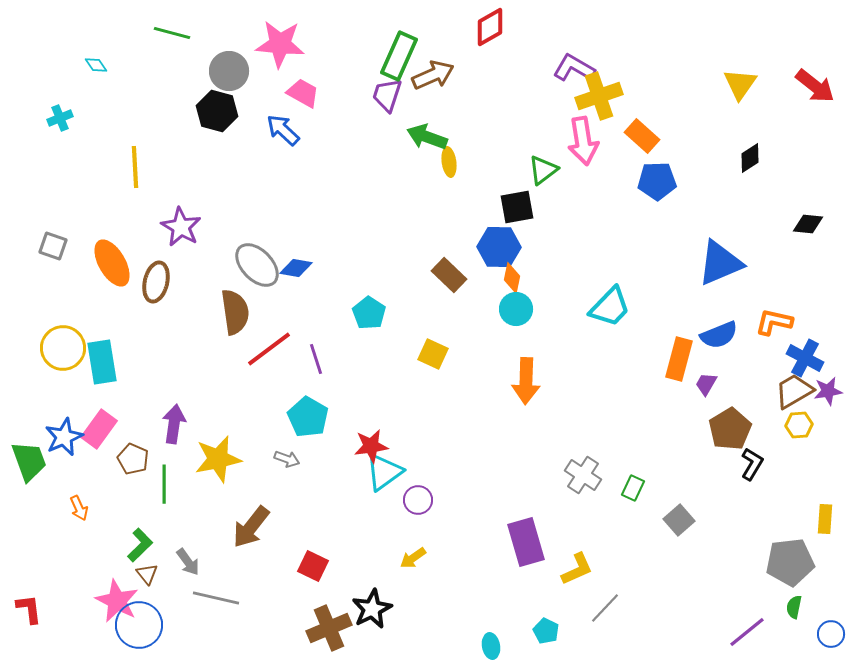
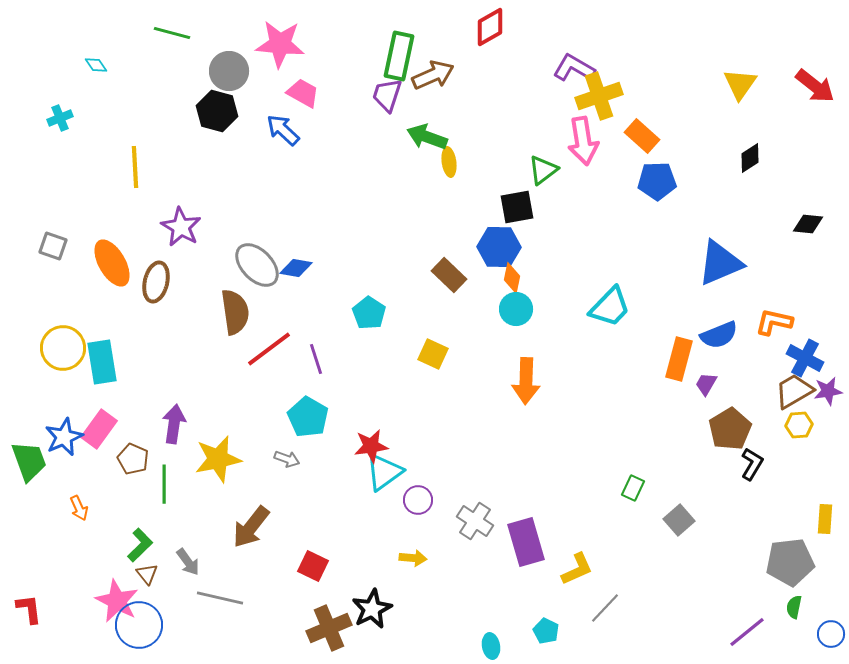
green rectangle at (399, 56): rotated 12 degrees counterclockwise
gray cross at (583, 475): moved 108 px left, 46 px down
yellow arrow at (413, 558): rotated 140 degrees counterclockwise
gray line at (216, 598): moved 4 px right
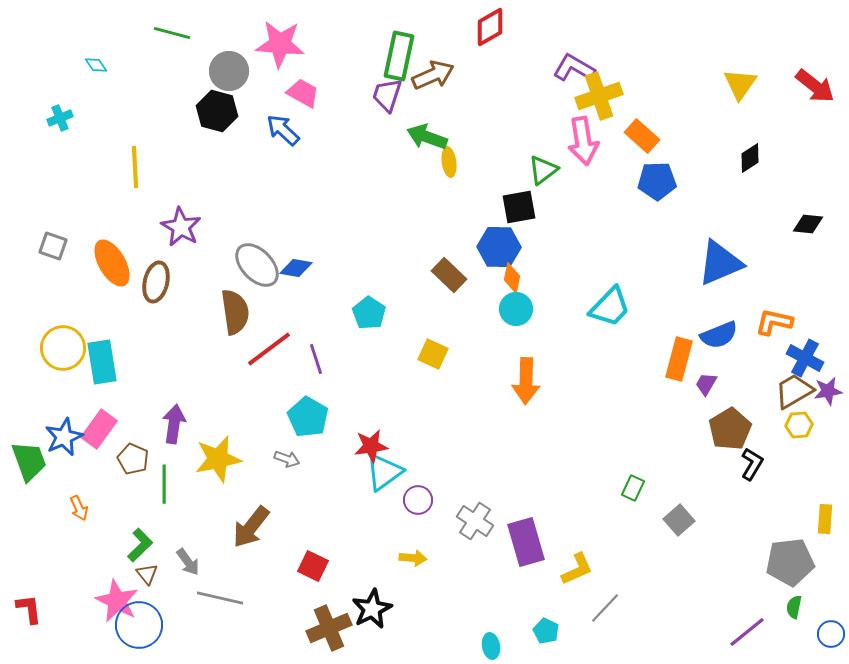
black square at (517, 207): moved 2 px right
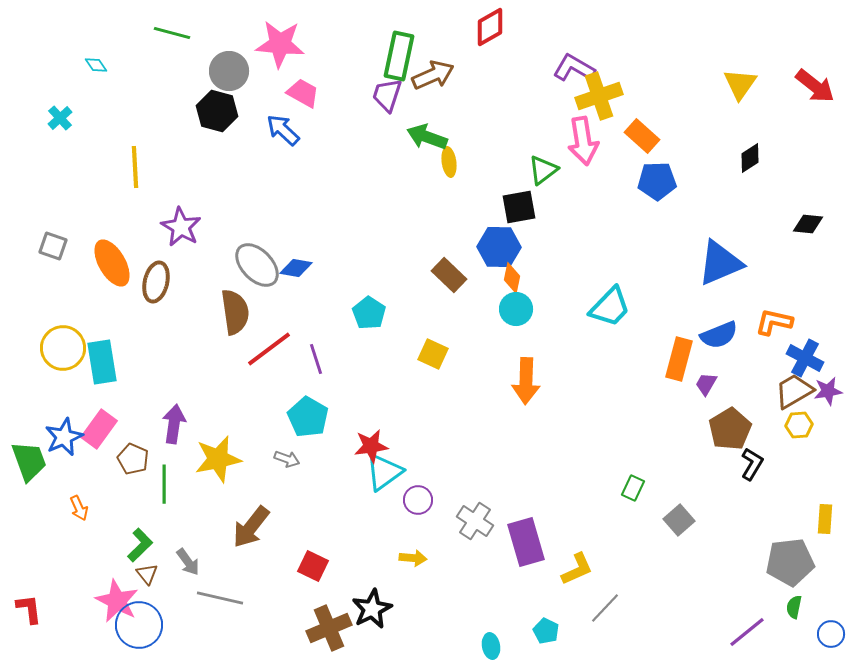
cyan cross at (60, 118): rotated 20 degrees counterclockwise
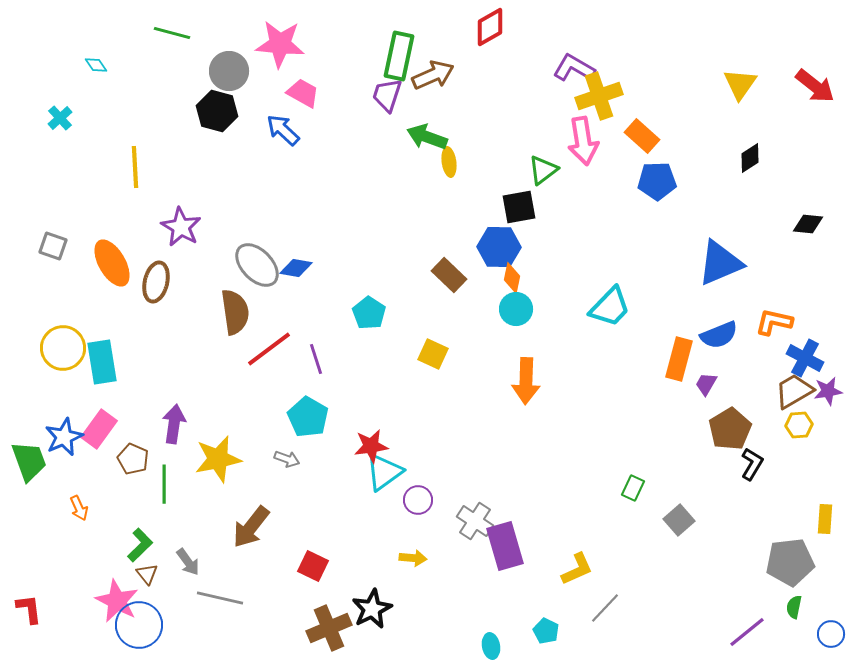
purple rectangle at (526, 542): moved 21 px left, 4 px down
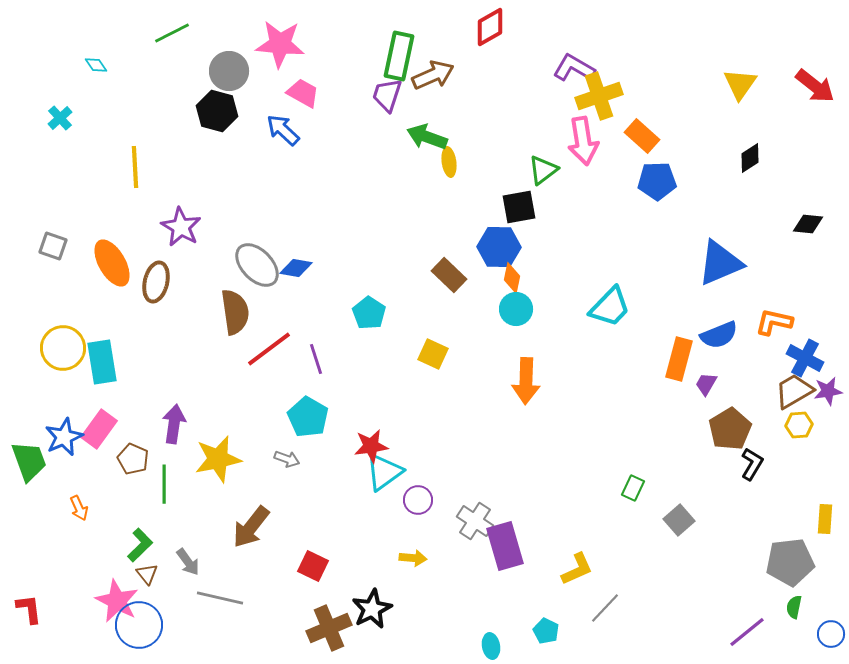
green line at (172, 33): rotated 42 degrees counterclockwise
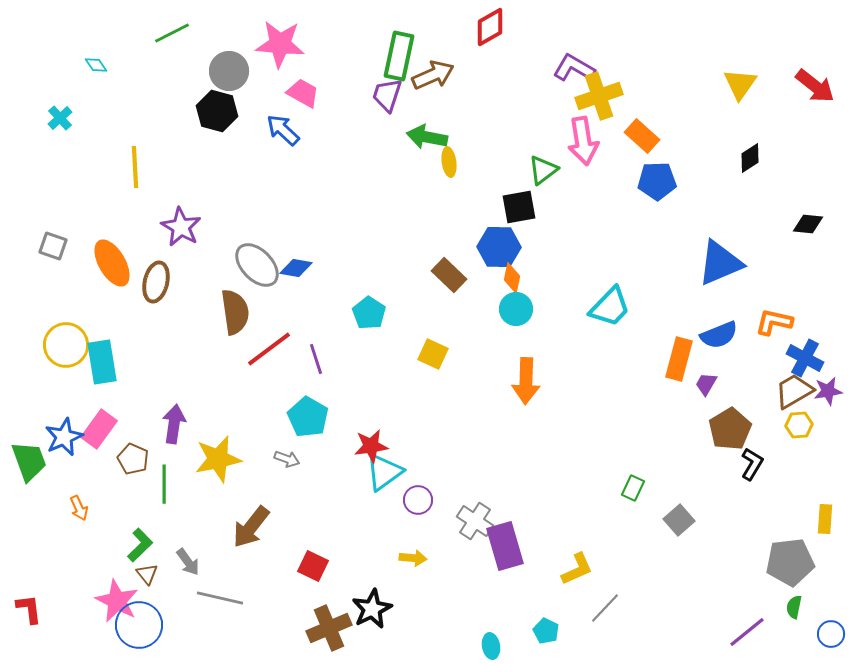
green arrow at (427, 137): rotated 9 degrees counterclockwise
yellow circle at (63, 348): moved 3 px right, 3 px up
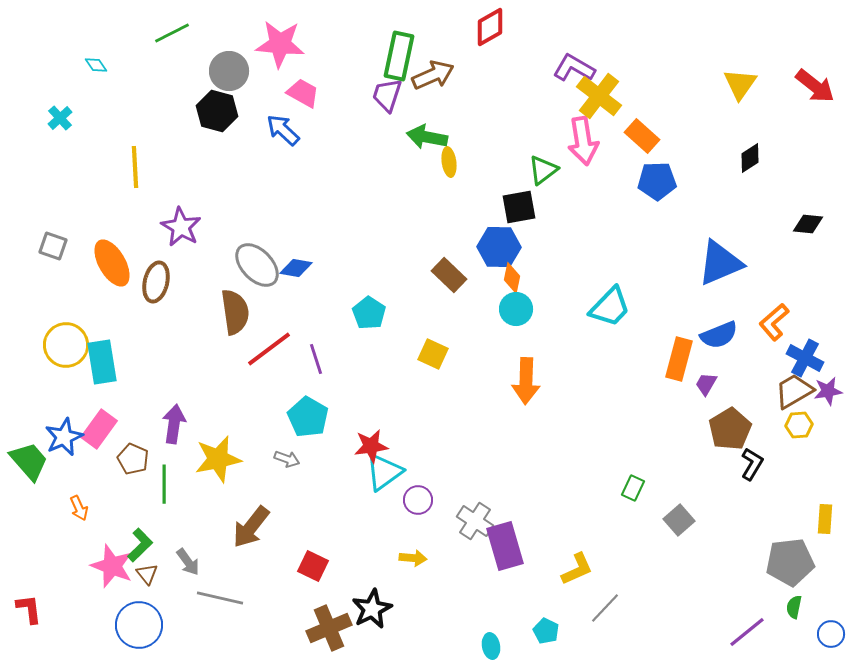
yellow cross at (599, 96): rotated 33 degrees counterclockwise
orange L-shape at (774, 322): rotated 54 degrees counterclockwise
green trapezoid at (29, 461): rotated 21 degrees counterclockwise
pink star at (117, 601): moved 5 px left, 35 px up; rotated 6 degrees counterclockwise
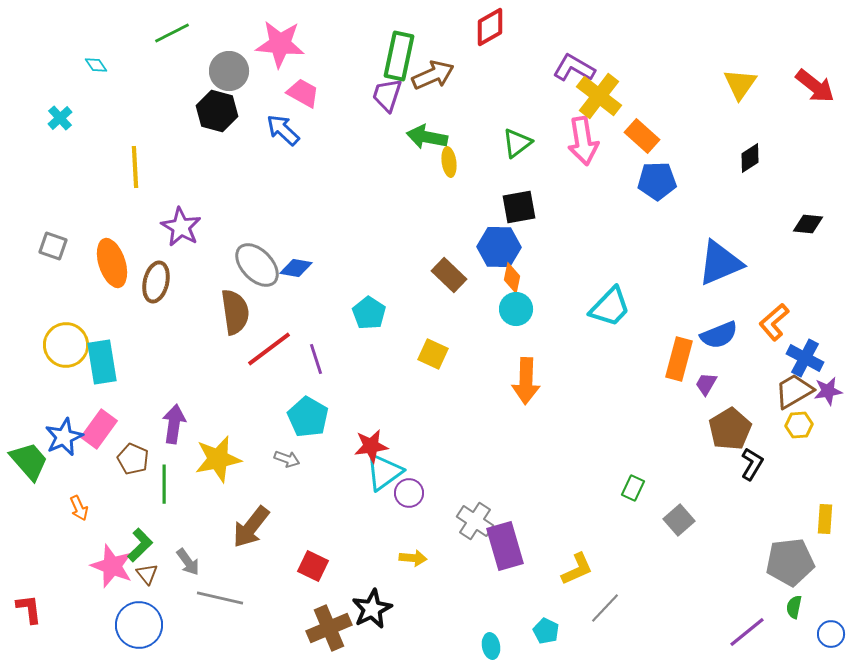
green triangle at (543, 170): moved 26 px left, 27 px up
orange ellipse at (112, 263): rotated 12 degrees clockwise
purple circle at (418, 500): moved 9 px left, 7 px up
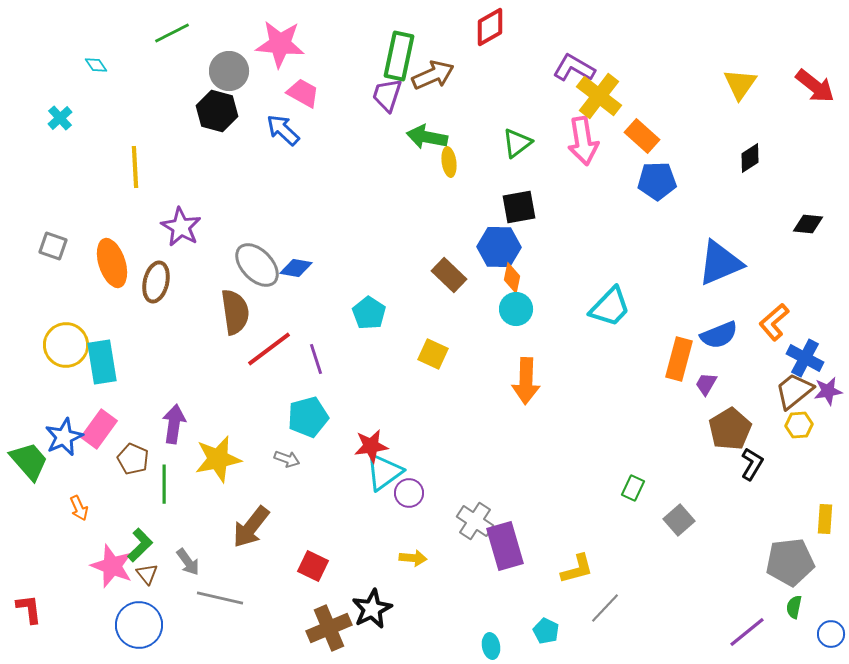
brown trapezoid at (794, 391): rotated 9 degrees counterclockwise
cyan pentagon at (308, 417): rotated 27 degrees clockwise
yellow L-shape at (577, 569): rotated 9 degrees clockwise
